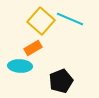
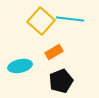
cyan line: rotated 16 degrees counterclockwise
orange rectangle: moved 21 px right, 4 px down
cyan ellipse: rotated 15 degrees counterclockwise
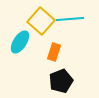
cyan line: rotated 12 degrees counterclockwise
orange rectangle: rotated 42 degrees counterclockwise
cyan ellipse: moved 24 px up; rotated 45 degrees counterclockwise
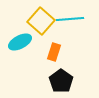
cyan ellipse: rotated 30 degrees clockwise
black pentagon: rotated 15 degrees counterclockwise
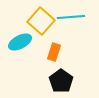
cyan line: moved 1 px right, 2 px up
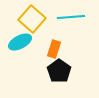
yellow square: moved 9 px left, 2 px up
orange rectangle: moved 3 px up
black pentagon: moved 2 px left, 10 px up
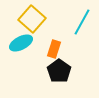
cyan line: moved 11 px right, 5 px down; rotated 56 degrees counterclockwise
cyan ellipse: moved 1 px right, 1 px down
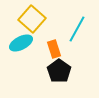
cyan line: moved 5 px left, 7 px down
orange rectangle: rotated 36 degrees counterclockwise
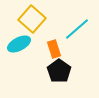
cyan line: rotated 20 degrees clockwise
cyan ellipse: moved 2 px left, 1 px down
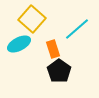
orange rectangle: moved 1 px left
